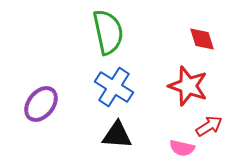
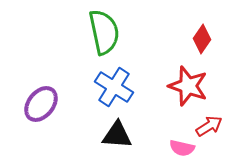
green semicircle: moved 4 px left
red diamond: rotated 52 degrees clockwise
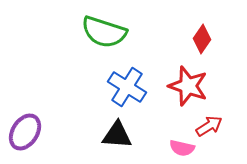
green semicircle: rotated 120 degrees clockwise
blue cross: moved 13 px right
purple ellipse: moved 16 px left, 28 px down; rotated 6 degrees counterclockwise
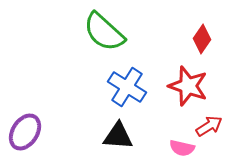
green semicircle: rotated 24 degrees clockwise
black triangle: moved 1 px right, 1 px down
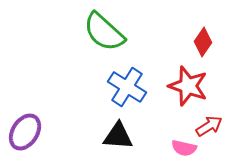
red diamond: moved 1 px right, 3 px down
pink semicircle: moved 2 px right
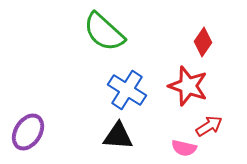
blue cross: moved 3 px down
purple ellipse: moved 3 px right
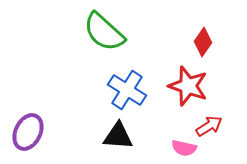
purple ellipse: rotated 6 degrees counterclockwise
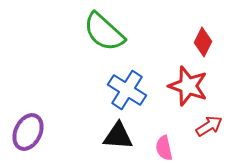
red diamond: rotated 8 degrees counterclockwise
pink semicircle: moved 20 px left; rotated 65 degrees clockwise
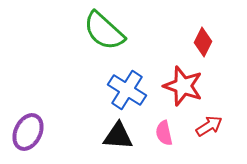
green semicircle: moved 1 px up
red star: moved 5 px left
pink semicircle: moved 15 px up
